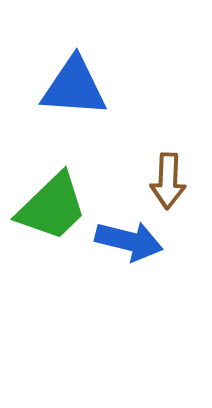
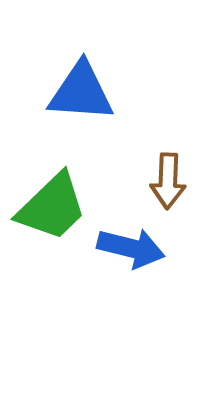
blue triangle: moved 7 px right, 5 px down
blue arrow: moved 2 px right, 7 px down
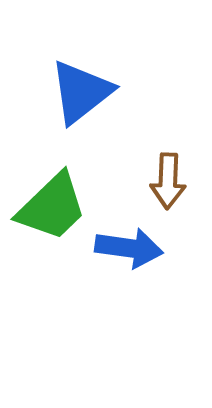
blue triangle: rotated 42 degrees counterclockwise
blue arrow: moved 2 px left; rotated 6 degrees counterclockwise
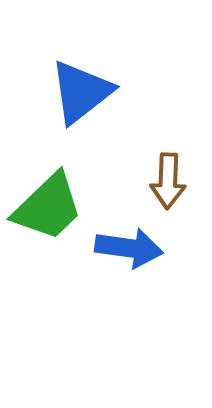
green trapezoid: moved 4 px left
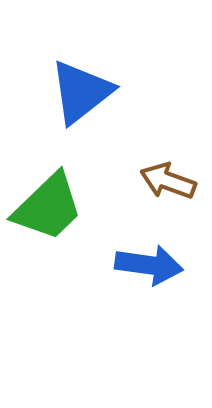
brown arrow: rotated 108 degrees clockwise
blue arrow: moved 20 px right, 17 px down
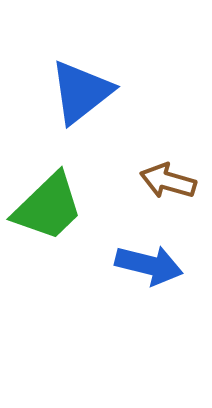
brown arrow: rotated 4 degrees counterclockwise
blue arrow: rotated 6 degrees clockwise
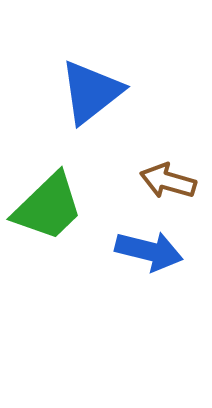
blue triangle: moved 10 px right
blue arrow: moved 14 px up
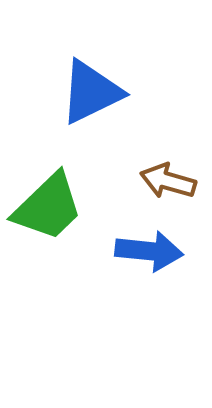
blue triangle: rotated 12 degrees clockwise
blue arrow: rotated 8 degrees counterclockwise
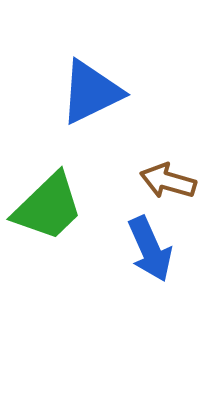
blue arrow: moved 1 px right, 2 px up; rotated 60 degrees clockwise
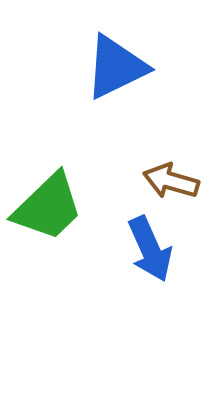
blue triangle: moved 25 px right, 25 px up
brown arrow: moved 3 px right
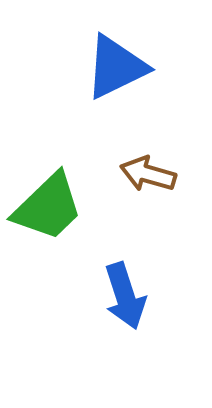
brown arrow: moved 23 px left, 7 px up
blue arrow: moved 25 px left, 47 px down; rotated 6 degrees clockwise
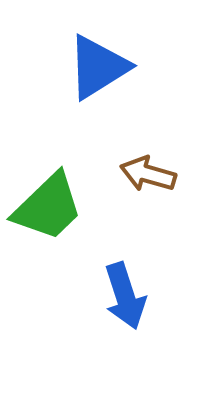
blue triangle: moved 18 px left; rotated 6 degrees counterclockwise
